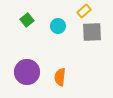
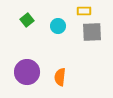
yellow rectangle: rotated 40 degrees clockwise
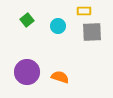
orange semicircle: rotated 102 degrees clockwise
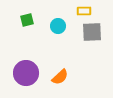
green square: rotated 24 degrees clockwise
purple circle: moved 1 px left, 1 px down
orange semicircle: rotated 120 degrees clockwise
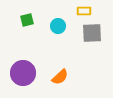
gray square: moved 1 px down
purple circle: moved 3 px left
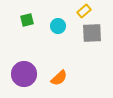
yellow rectangle: rotated 40 degrees counterclockwise
purple circle: moved 1 px right, 1 px down
orange semicircle: moved 1 px left, 1 px down
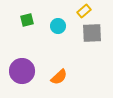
purple circle: moved 2 px left, 3 px up
orange semicircle: moved 1 px up
